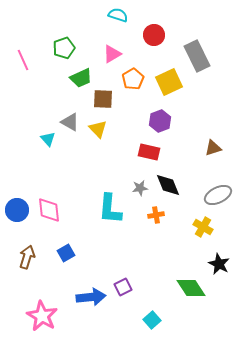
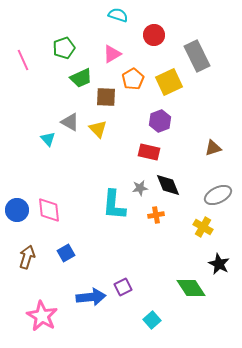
brown square: moved 3 px right, 2 px up
cyan L-shape: moved 4 px right, 4 px up
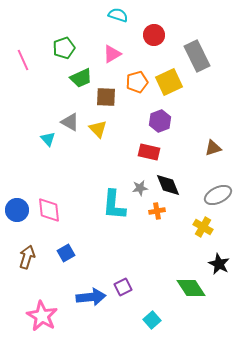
orange pentagon: moved 4 px right, 3 px down; rotated 15 degrees clockwise
orange cross: moved 1 px right, 4 px up
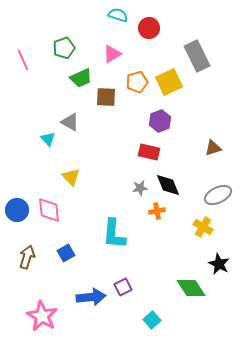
red circle: moved 5 px left, 7 px up
yellow triangle: moved 27 px left, 48 px down
cyan L-shape: moved 29 px down
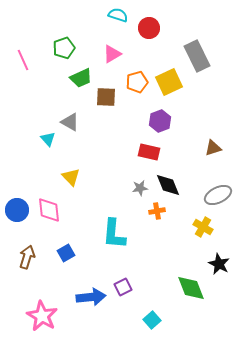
green diamond: rotated 12 degrees clockwise
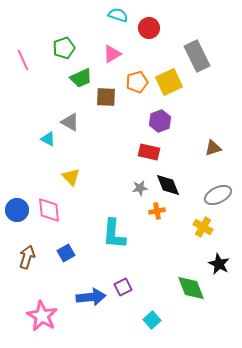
cyan triangle: rotated 21 degrees counterclockwise
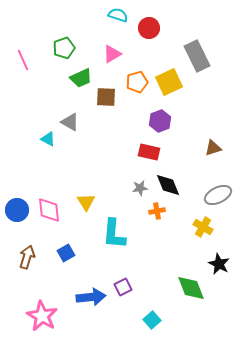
yellow triangle: moved 15 px right, 25 px down; rotated 12 degrees clockwise
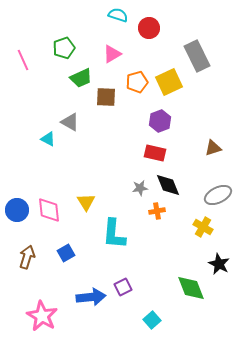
red rectangle: moved 6 px right, 1 px down
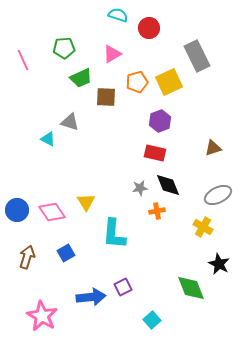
green pentagon: rotated 15 degrees clockwise
gray triangle: rotated 12 degrees counterclockwise
pink diamond: moved 3 px right, 2 px down; rotated 28 degrees counterclockwise
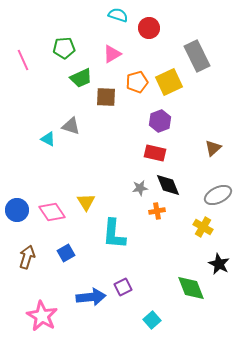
gray triangle: moved 1 px right, 4 px down
brown triangle: rotated 24 degrees counterclockwise
